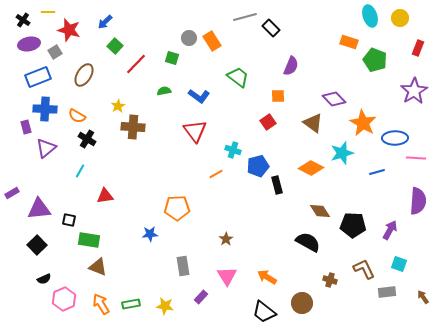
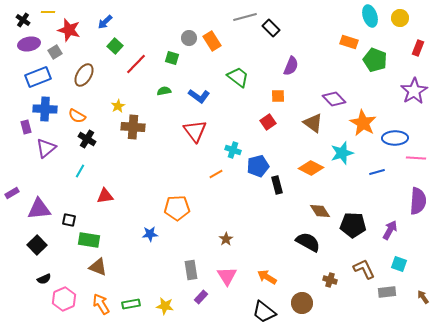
gray rectangle at (183, 266): moved 8 px right, 4 px down
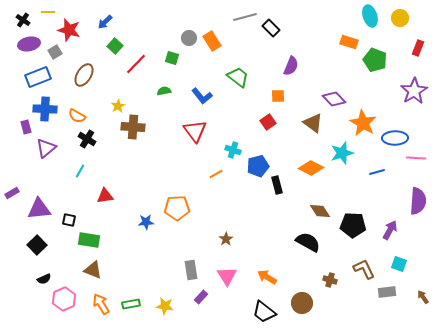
blue L-shape at (199, 96): moved 3 px right; rotated 15 degrees clockwise
blue star at (150, 234): moved 4 px left, 12 px up
brown triangle at (98, 267): moved 5 px left, 3 px down
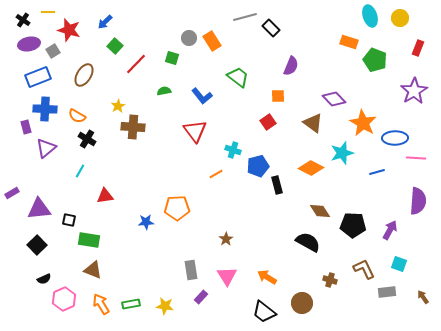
gray square at (55, 52): moved 2 px left, 1 px up
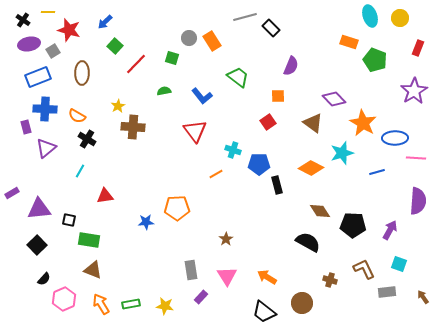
brown ellipse at (84, 75): moved 2 px left, 2 px up; rotated 30 degrees counterclockwise
blue pentagon at (258, 166): moved 1 px right, 2 px up; rotated 15 degrees clockwise
black semicircle at (44, 279): rotated 24 degrees counterclockwise
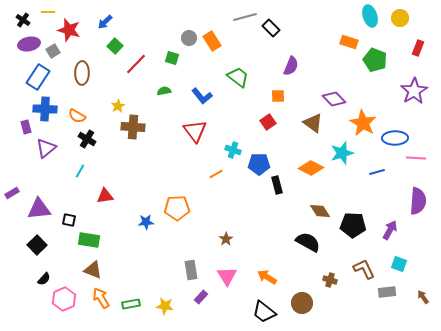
blue rectangle at (38, 77): rotated 35 degrees counterclockwise
orange arrow at (101, 304): moved 6 px up
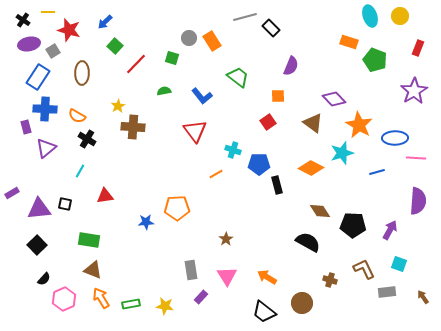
yellow circle at (400, 18): moved 2 px up
orange star at (363, 123): moved 4 px left, 2 px down
black square at (69, 220): moved 4 px left, 16 px up
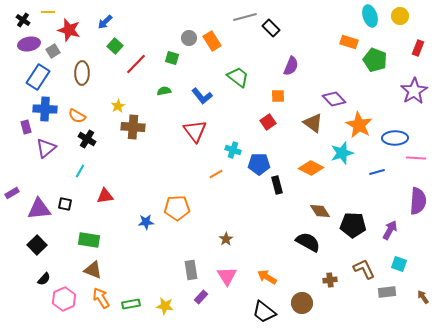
brown cross at (330, 280): rotated 24 degrees counterclockwise
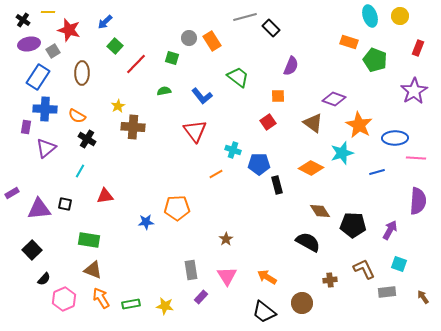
purple diamond at (334, 99): rotated 25 degrees counterclockwise
purple rectangle at (26, 127): rotated 24 degrees clockwise
black square at (37, 245): moved 5 px left, 5 px down
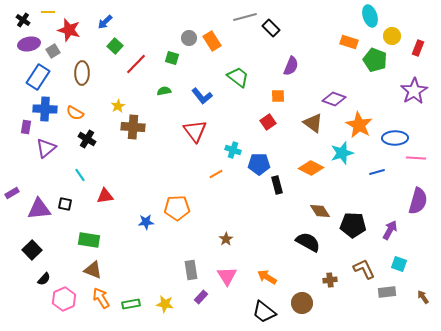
yellow circle at (400, 16): moved 8 px left, 20 px down
orange semicircle at (77, 116): moved 2 px left, 3 px up
cyan line at (80, 171): moved 4 px down; rotated 64 degrees counterclockwise
purple semicircle at (418, 201): rotated 12 degrees clockwise
yellow star at (165, 306): moved 2 px up
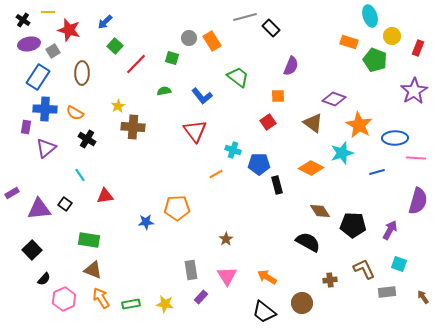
black square at (65, 204): rotated 24 degrees clockwise
